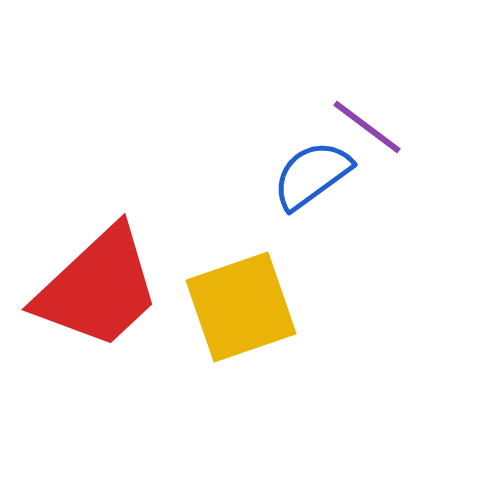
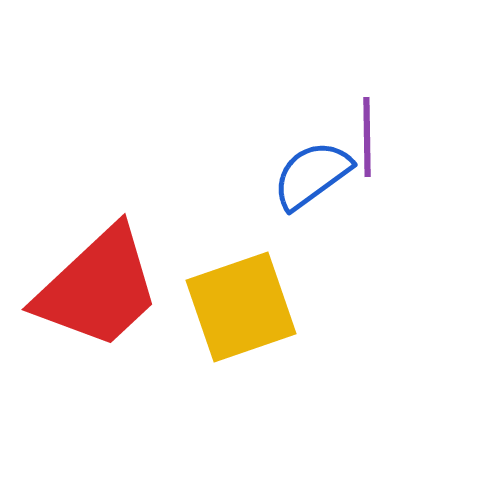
purple line: moved 10 px down; rotated 52 degrees clockwise
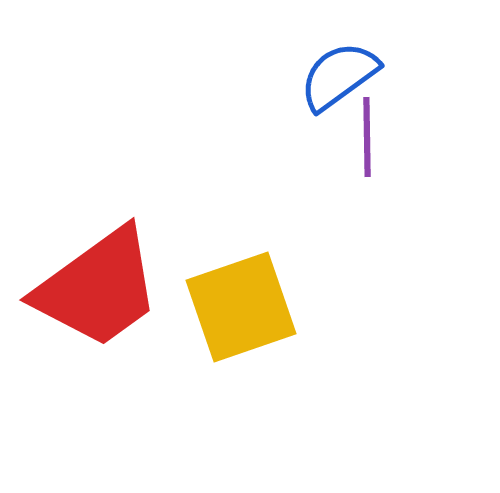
blue semicircle: moved 27 px right, 99 px up
red trapezoid: rotated 7 degrees clockwise
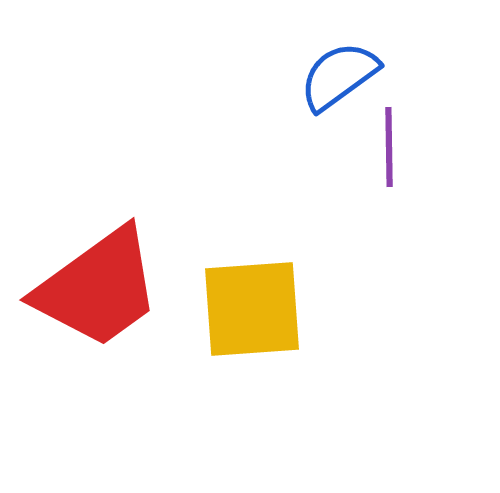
purple line: moved 22 px right, 10 px down
yellow square: moved 11 px right, 2 px down; rotated 15 degrees clockwise
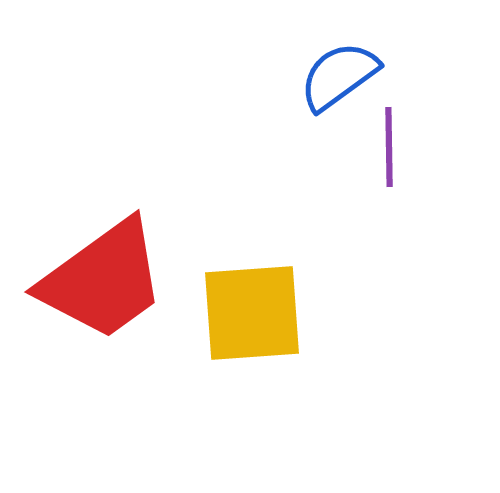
red trapezoid: moved 5 px right, 8 px up
yellow square: moved 4 px down
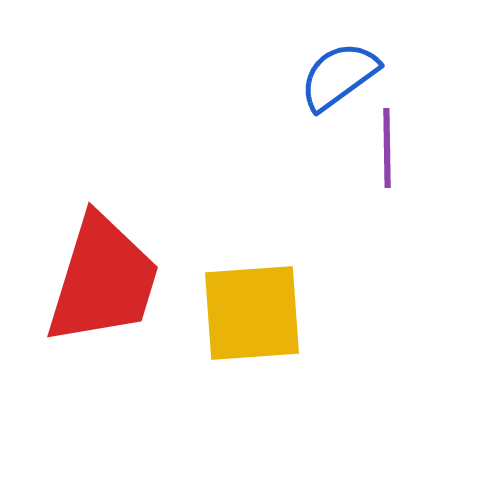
purple line: moved 2 px left, 1 px down
red trapezoid: rotated 37 degrees counterclockwise
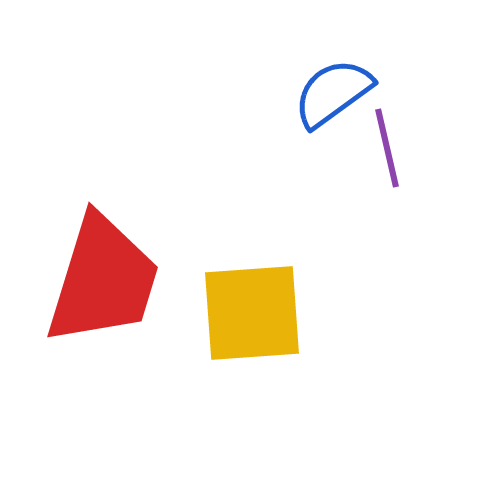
blue semicircle: moved 6 px left, 17 px down
purple line: rotated 12 degrees counterclockwise
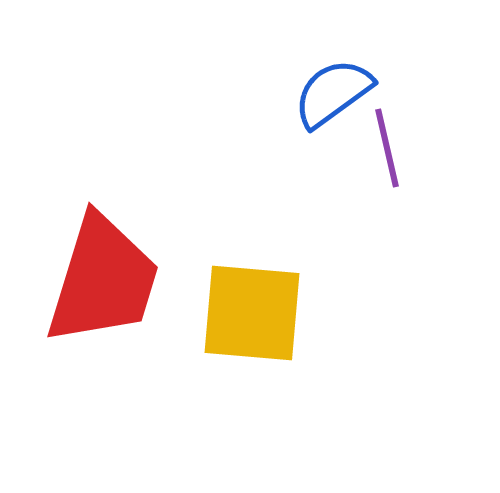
yellow square: rotated 9 degrees clockwise
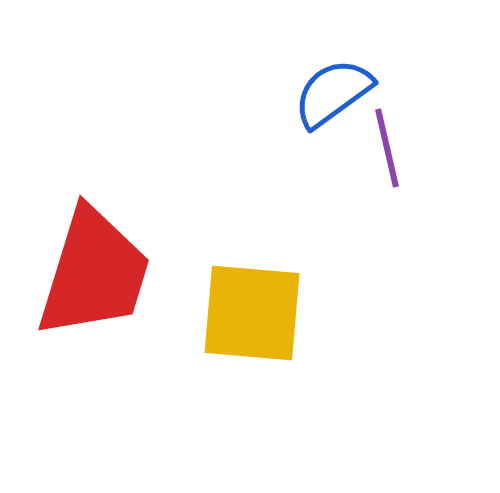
red trapezoid: moved 9 px left, 7 px up
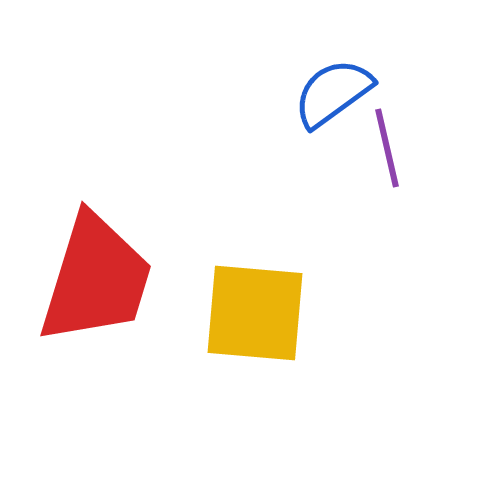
red trapezoid: moved 2 px right, 6 px down
yellow square: moved 3 px right
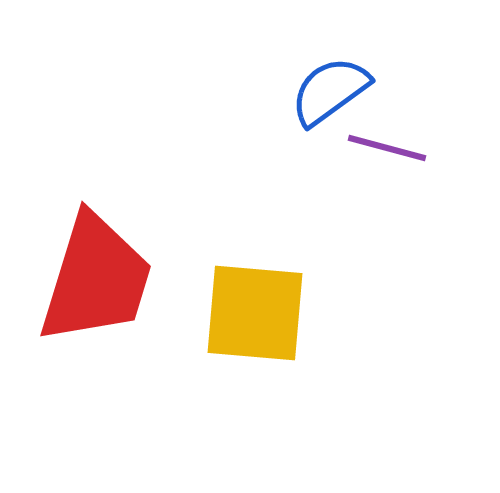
blue semicircle: moved 3 px left, 2 px up
purple line: rotated 62 degrees counterclockwise
